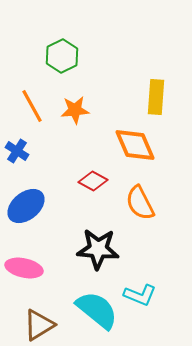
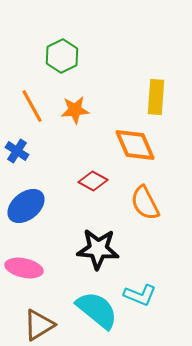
orange semicircle: moved 5 px right
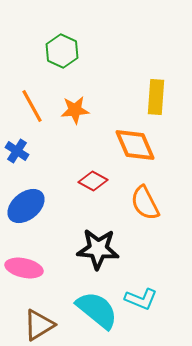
green hexagon: moved 5 px up; rotated 8 degrees counterclockwise
cyan L-shape: moved 1 px right, 4 px down
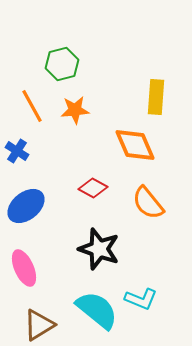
green hexagon: moved 13 px down; rotated 20 degrees clockwise
red diamond: moved 7 px down
orange semicircle: moved 3 px right; rotated 12 degrees counterclockwise
black star: moved 1 px right; rotated 15 degrees clockwise
pink ellipse: rotated 54 degrees clockwise
